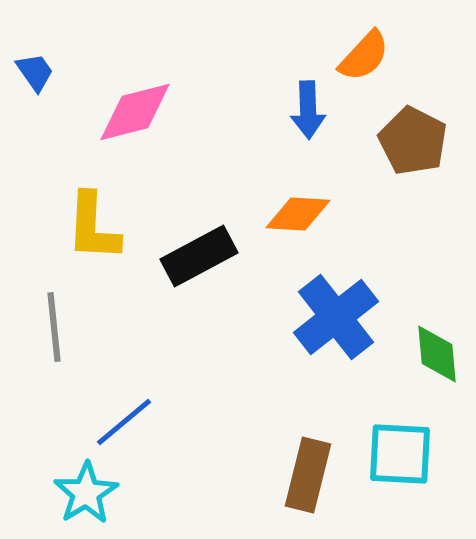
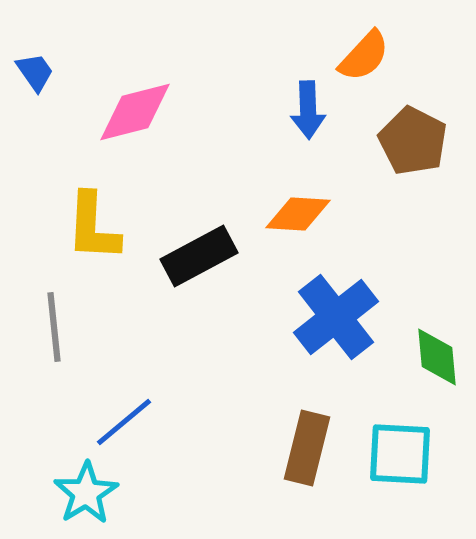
green diamond: moved 3 px down
brown rectangle: moved 1 px left, 27 px up
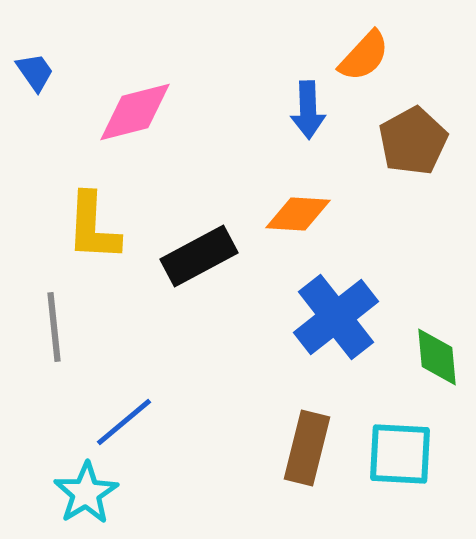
brown pentagon: rotated 16 degrees clockwise
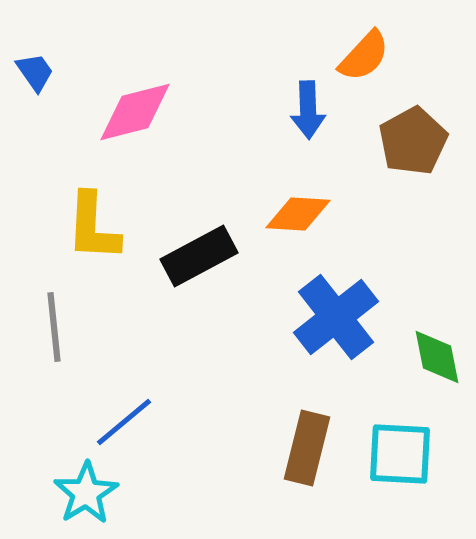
green diamond: rotated 6 degrees counterclockwise
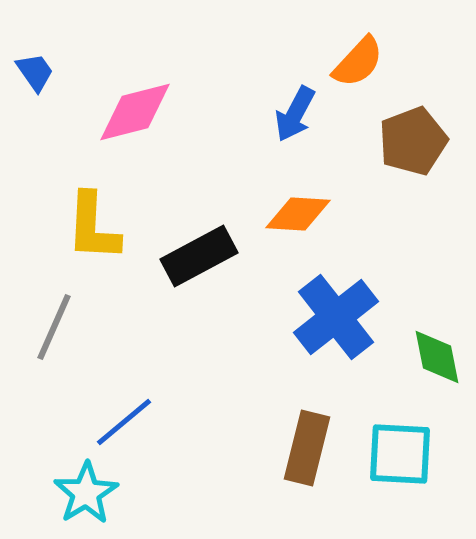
orange semicircle: moved 6 px left, 6 px down
blue arrow: moved 13 px left, 4 px down; rotated 30 degrees clockwise
brown pentagon: rotated 8 degrees clockwise
gray line: rotated 30 degrees clockwise
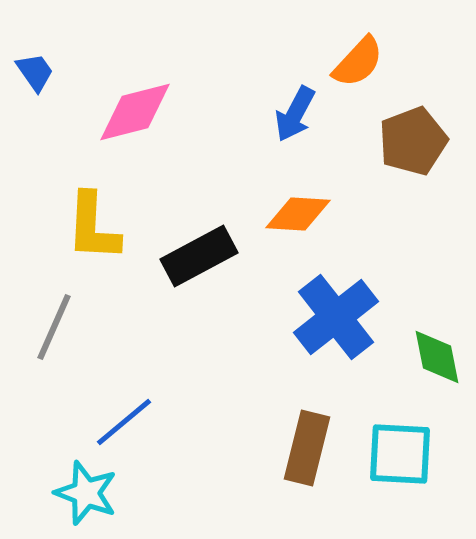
cyan star: rotated 20 degrees counterclockwise
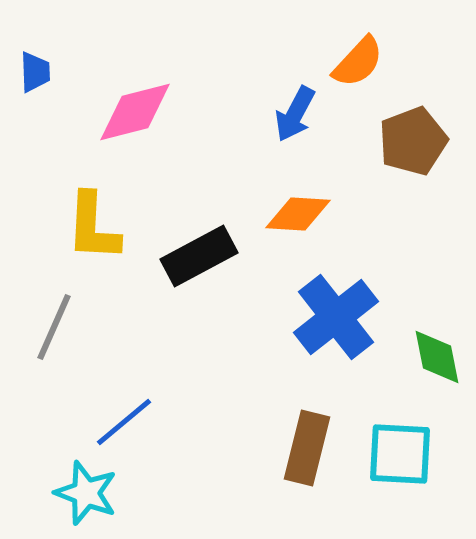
blue trapezoid: rotated 33 degrees clockwise
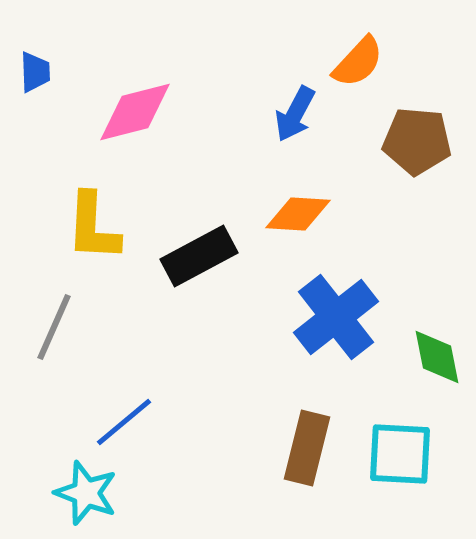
brown pentagon: moved 4 px right; rotated 26 degrees clockwise
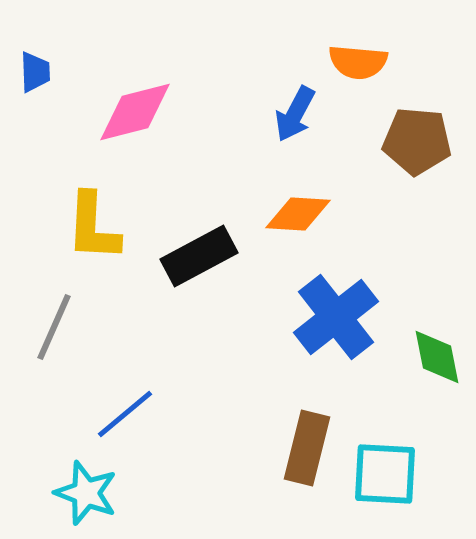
orange semicircle: rotated 52 degrees clockwise
blue line: moved 1 px right, 8 px up
cyan square: moved 15 px left, 20 px down
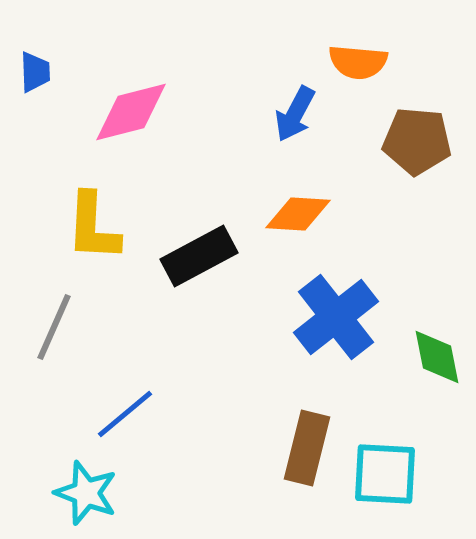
pink diamond: moved 4 px left
